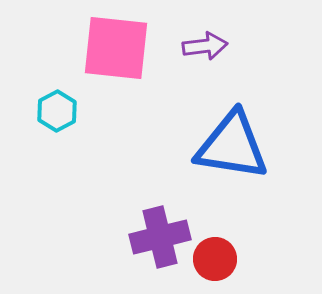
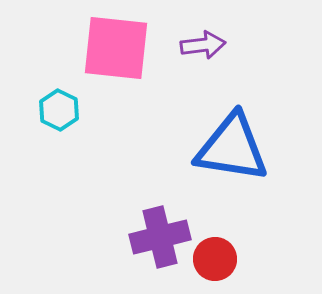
purple arrow: moved 2 px left, 1 px up
cyan hexagon: moved 2 px right, 1 px up; rotated 6 degrees counterclockwise
blue triangle: moved 2 px down
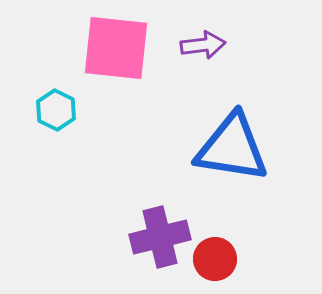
cyan hexagon: moved 3 px left
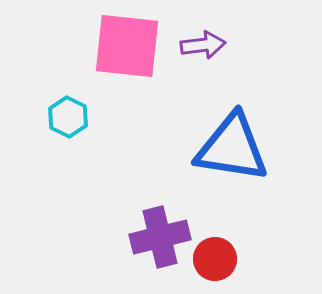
pink square: moved 11 px right, 2 px up
cyan hexagon: moved 12 px right, 7 px down
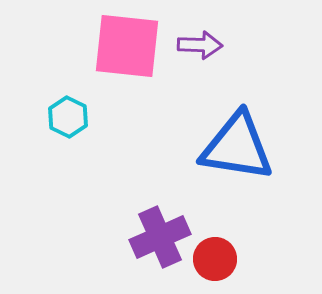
purple arrow: moved 3 px left; rotated 9 degrees clockwise
blue triangle: moved 5 px right, 1 px up
purple cross: rotated 10 degrees counterclockwise
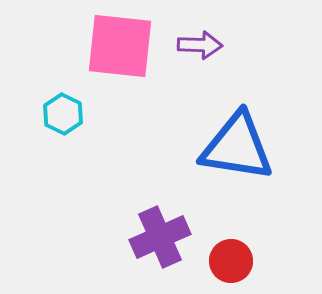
pink square: moved 7 px left
cyan hexagon: moved 5 px left, 3 px up
red circle: moved 16 px right, 2 px down
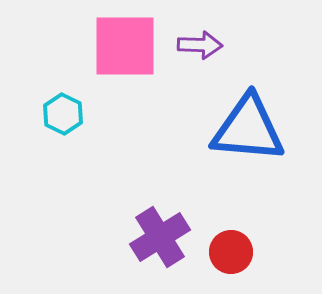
pink square: moved 5 px right; rotated 6 degrees counterclockwise
blue triangle: moved 11 px right, 18 px up; rotated 4 degrees counterclockwise
purple cross: rotated 8 degrees counterclockwise
red circle: moved 9 px up
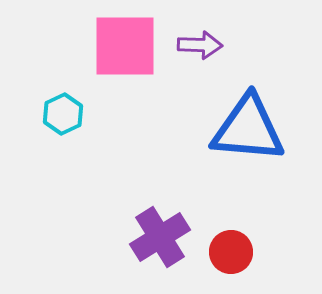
cyan hexagon: rotated 9 degrees clockwise
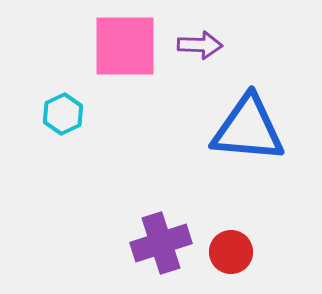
purple cross: moved 1 px right, 6 px down; rotated 14 degrees clockwise
